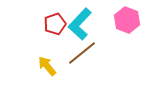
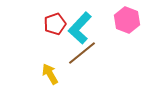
cyan L-shape: moved 4 px down
yellow arrow: moved 3 px right, 8 px down; rotated 10 degrees clockwise
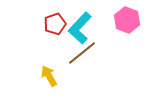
yellow arrow: moved 1 px left, 2 px down
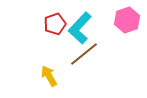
pink hexagon: rotated 20 degrees clockwise
brown line: moved 2 px right, 1 px down
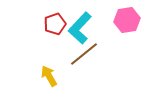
pink hexagon: rotated 10 degrees clockwise
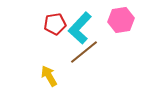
pink hexagon: moved 6 px left
red pentagon: rotated 10 degrees clockwise
brown line: moved 2 px up
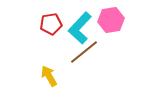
pink hexagon: moved 10 px left
red pentagon: moved 4 px left
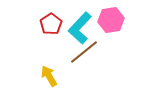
red pentagon: rotated 25 degrees counterclockwise
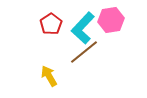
cyan L-shape: moved 3 px right
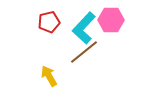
pink hexagon: rotated 10 degrees clockwise
red pentagon: moved 2 px left, 2 px up; rotated 20 degrees clockwise
cyan L-shape: moved 1 px right
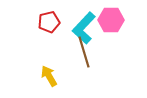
brown line: rotated 68 degrees counterclockwise
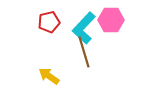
yellow arrow: rotated 25 degrees counterclockwise
